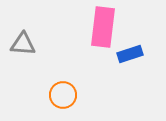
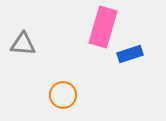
pink rectangle: rotated 9 degrees clockwise
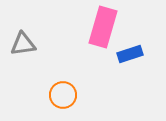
gray triangle: rotated 12 degrees counterclockwise
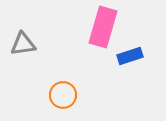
blue rectangle: moved 2 px down
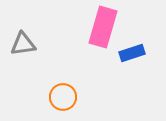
blue rectangle: moved 2 px right, 3 px up
orange circle: moved 2 px down
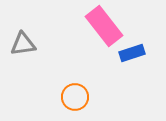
pink rectangle: moved 1 px right, 1 px up; rotated 54 degrees counterclockwise
orange circle: moved 12 px right
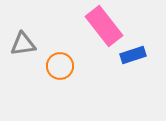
blue rectangle: moved 1 px right, 2 px down
orange circle: moved 15 px left, 31 px up
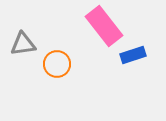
orange circle: moved 3 px left, 2 px up
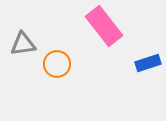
blue rectangle: moved 15 px right, 8 px down
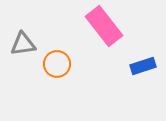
blue rectangle: moved 5 px left, 3 px down
